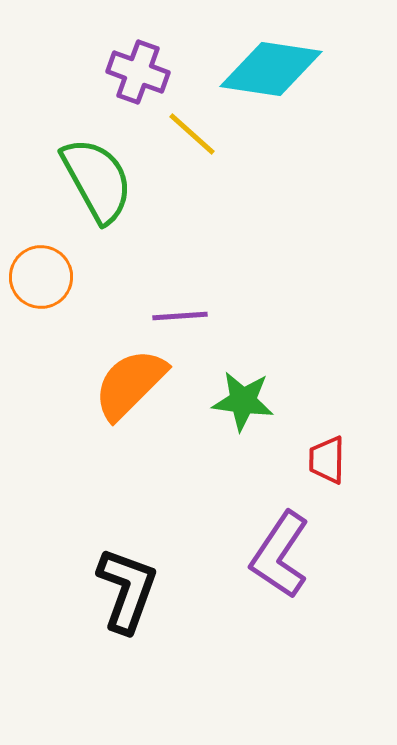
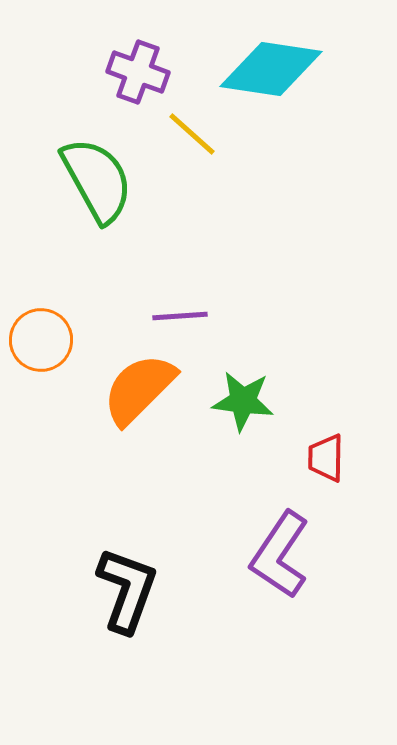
orange circle: moved 63 px down
orange semicircle: moved 9 px right, 5 px down
red trapezoid: moved 1 px left, 2 px up
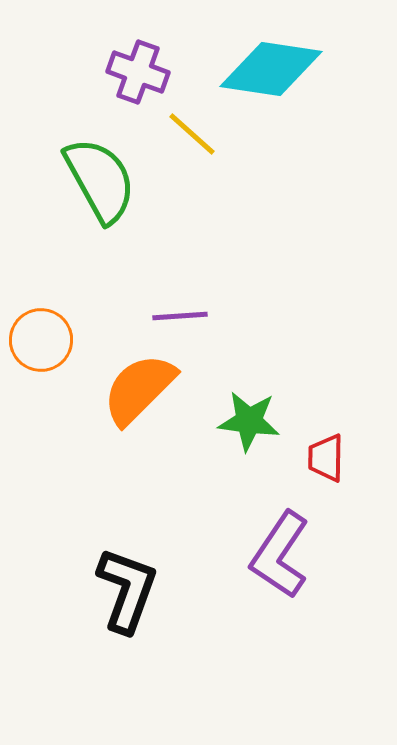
green semicircle: moved 3 px right
green star: moved 6 px right, 20 px down
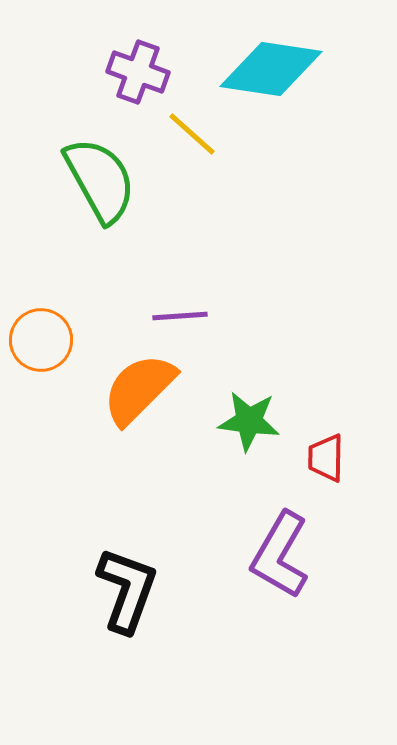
purple L-shape: rotated 4 degrees counterclockwise
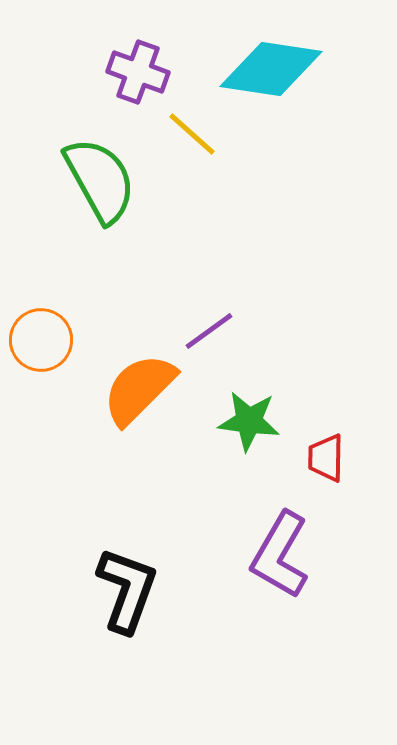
purple line: moved 29 px right, 15 px down; rotated 32 degrees counterclockwise
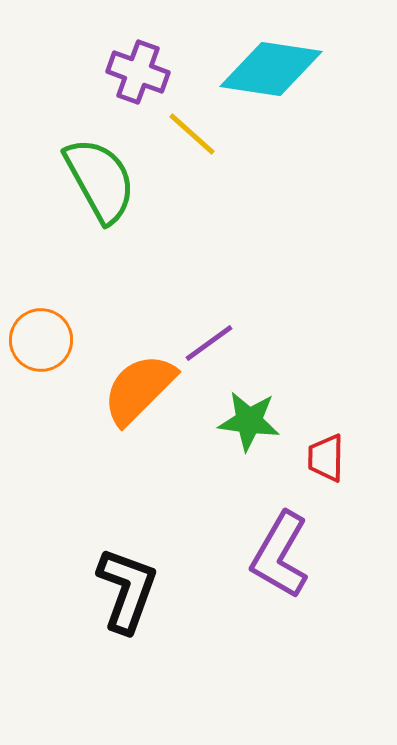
purple line: moved 12 px down
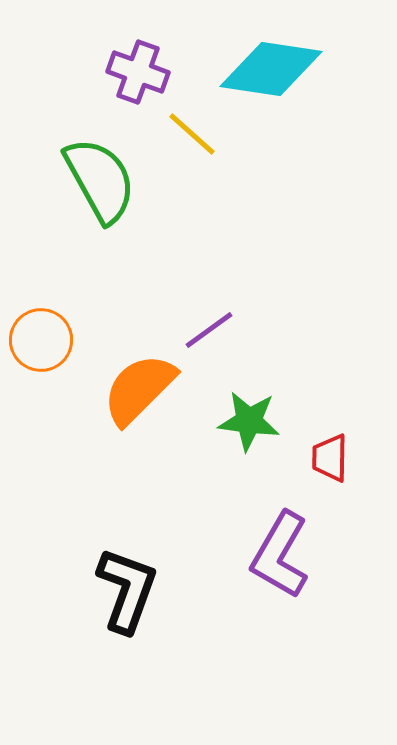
purple line: moved 13 px up
red trapezoid: moved 4 px right
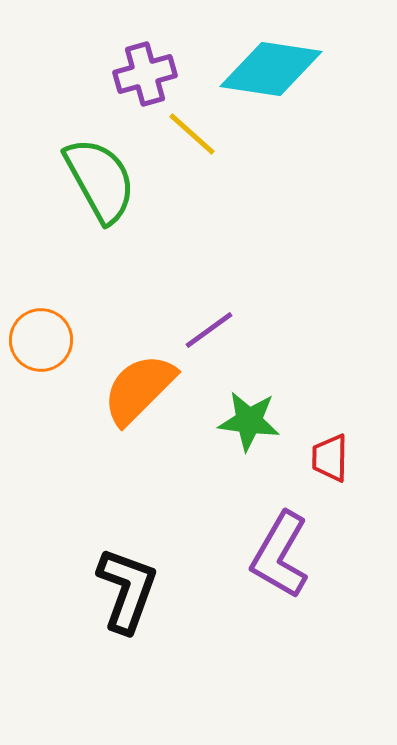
purple cross: moved 7 px right, 2 px down; rotated 36 degrees counterclockwise
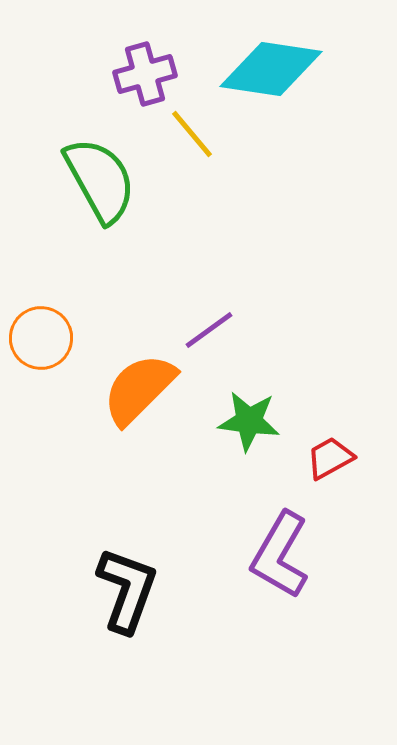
yellow line: rotated 8 degrees clockwise
orange circle: moved 2 px up
red trapezoid: rotated 60 degrees clockwise
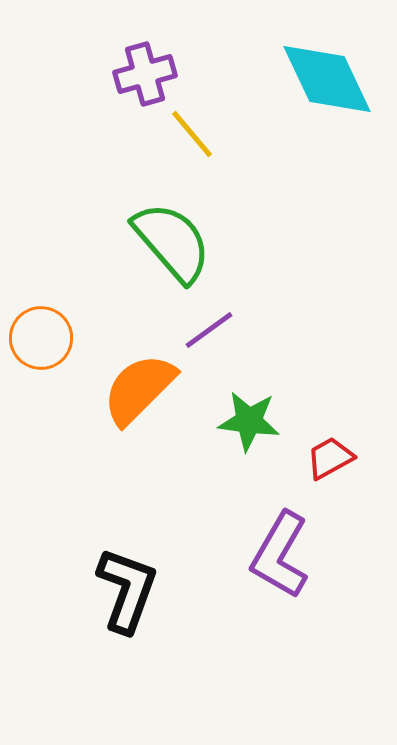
cyan diamond: moved 56 px right, 10 px down; rotated 56 degrees clockwise
green semicircle: moved 72 px right, 62 px down; rotated 12 degrees counterclockwise
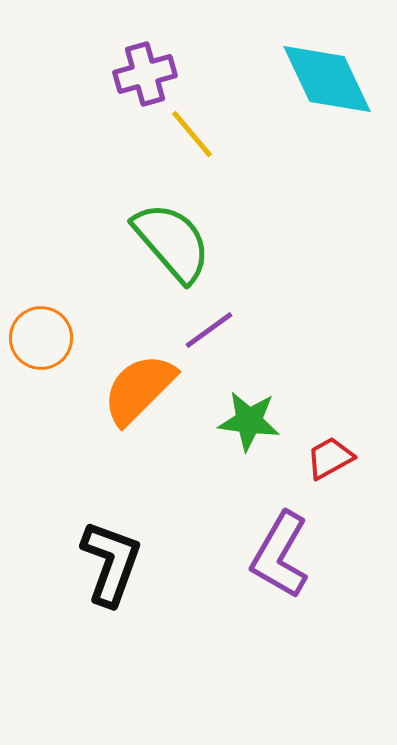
black L-shape: moved 16 px left, 27 px up
